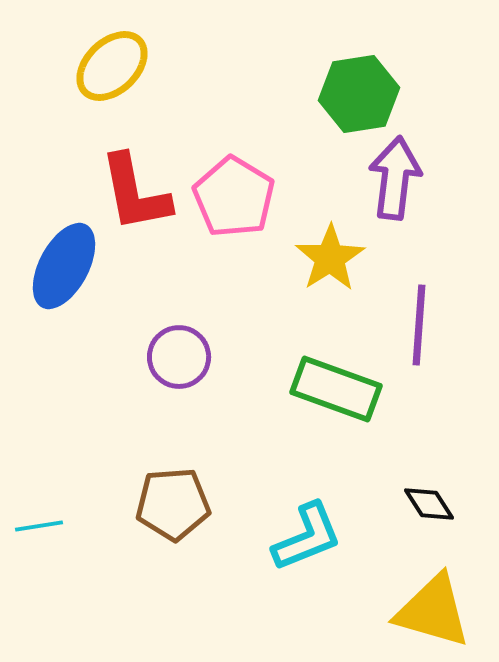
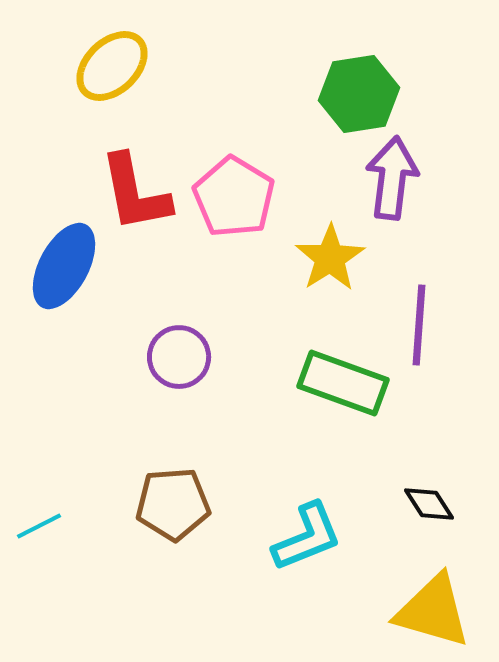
purple arrow: moved 3 px left
green rectangle: moved 7 px right, 6 px up
cyan line: rotated 18 degrees counterclockwise
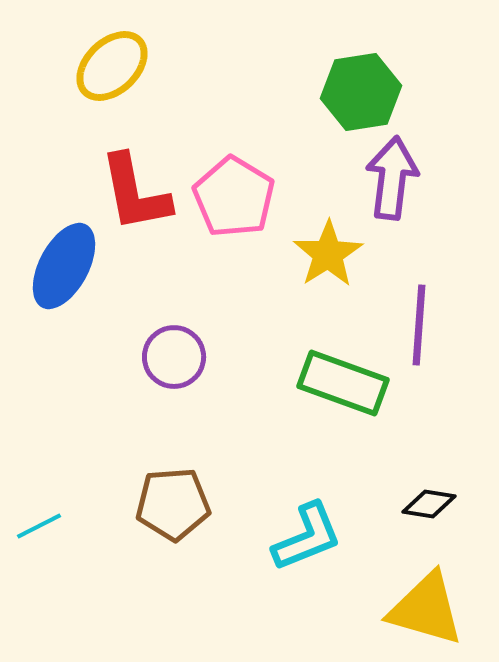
green hexagon: moved 2 px right, 2 px up
yellow star: moved 2 px left, 4 px up
purple circle: moved 5 px left
black diamond: rotated 48 degrees counterclockwise
yellow triangle: moved 7 px left, 2 px up
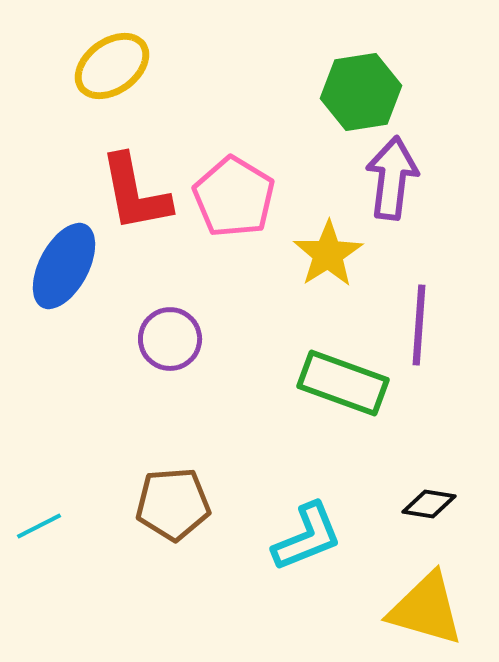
yellow ellipse: rotated 8 degrees clockwise
purple circle: moved 4 px left, 18 px up
